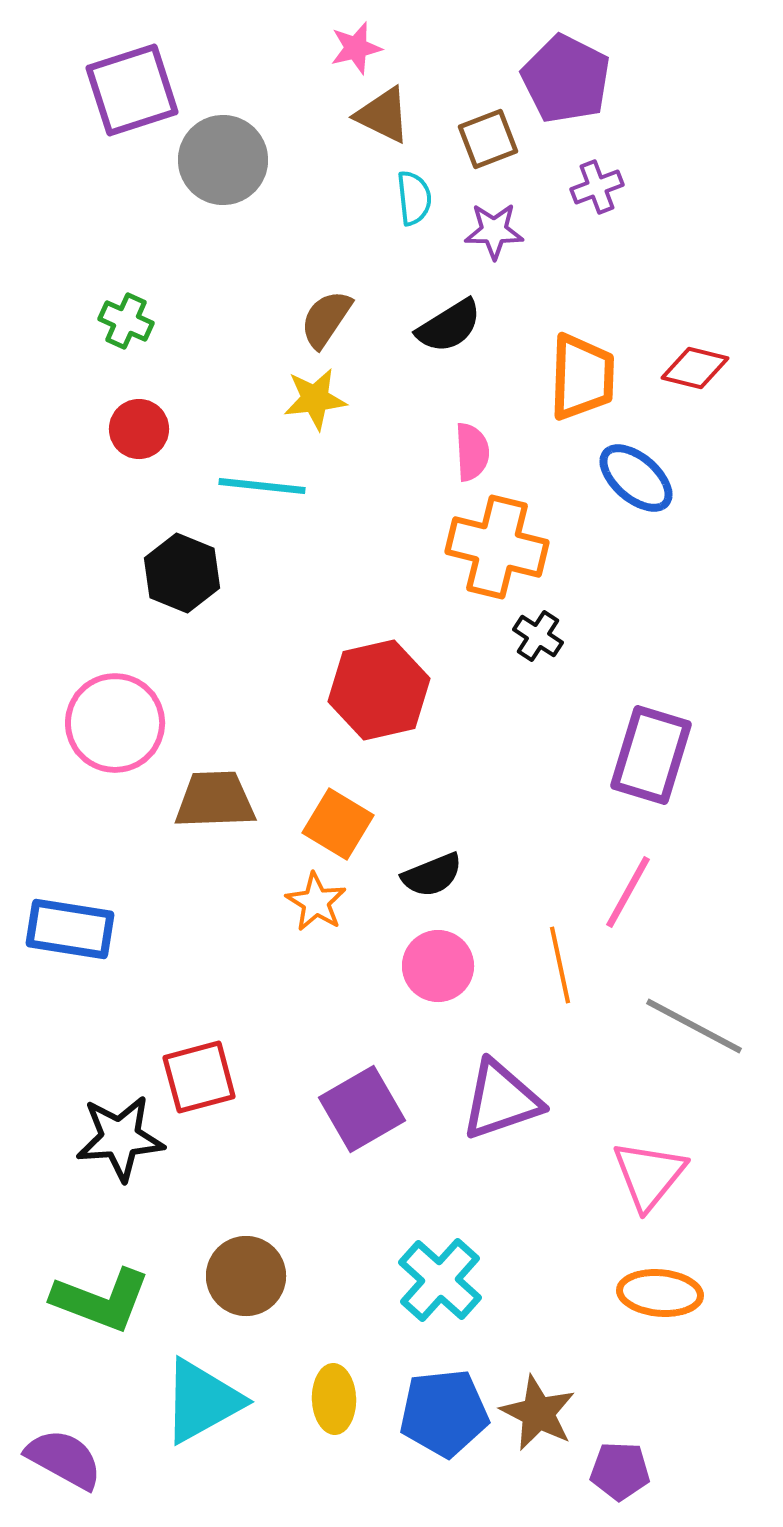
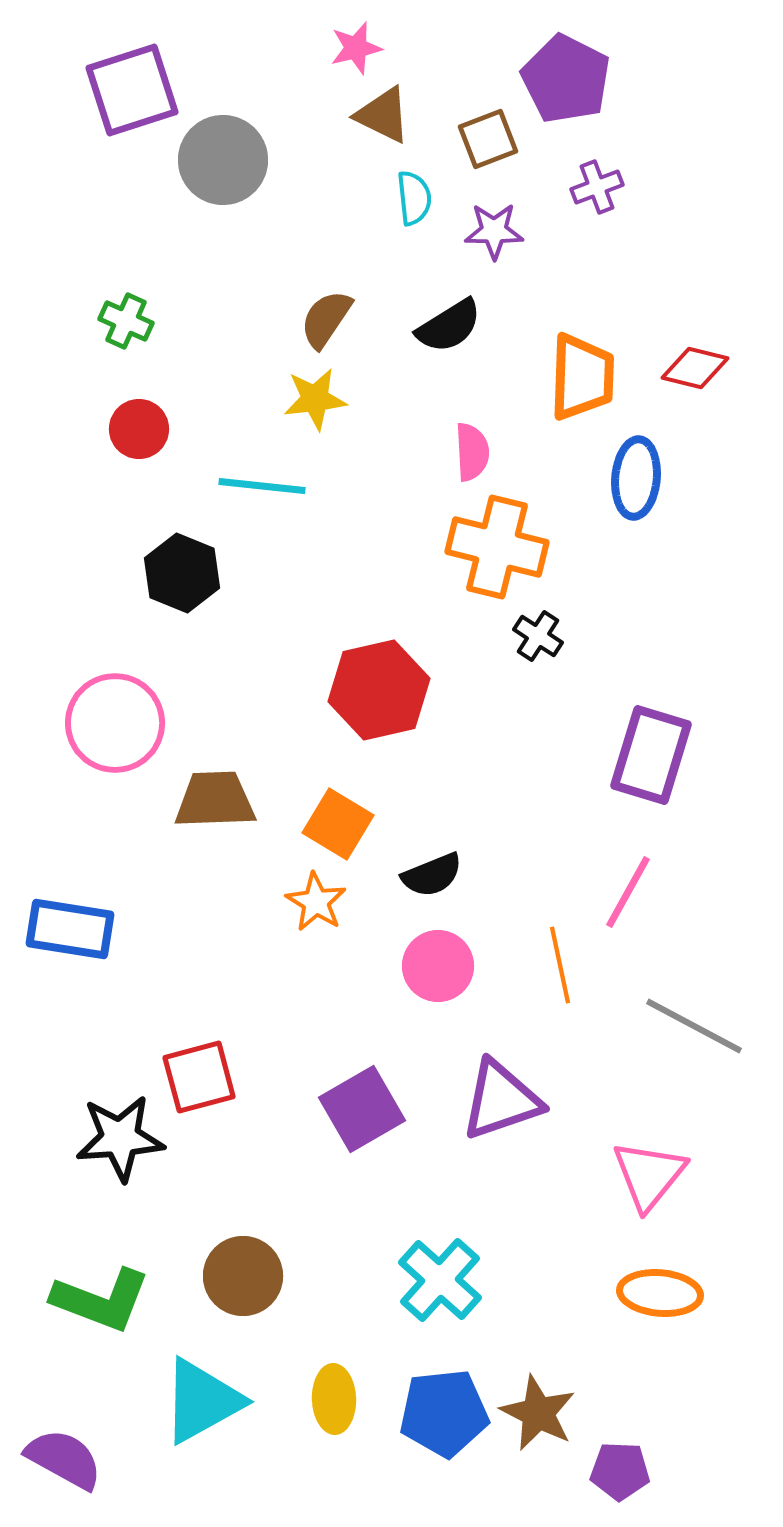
blue ellipse at (636, 478): rotated 54 degrees clockwise
brown circle at (246, 1276): moved 3 px left
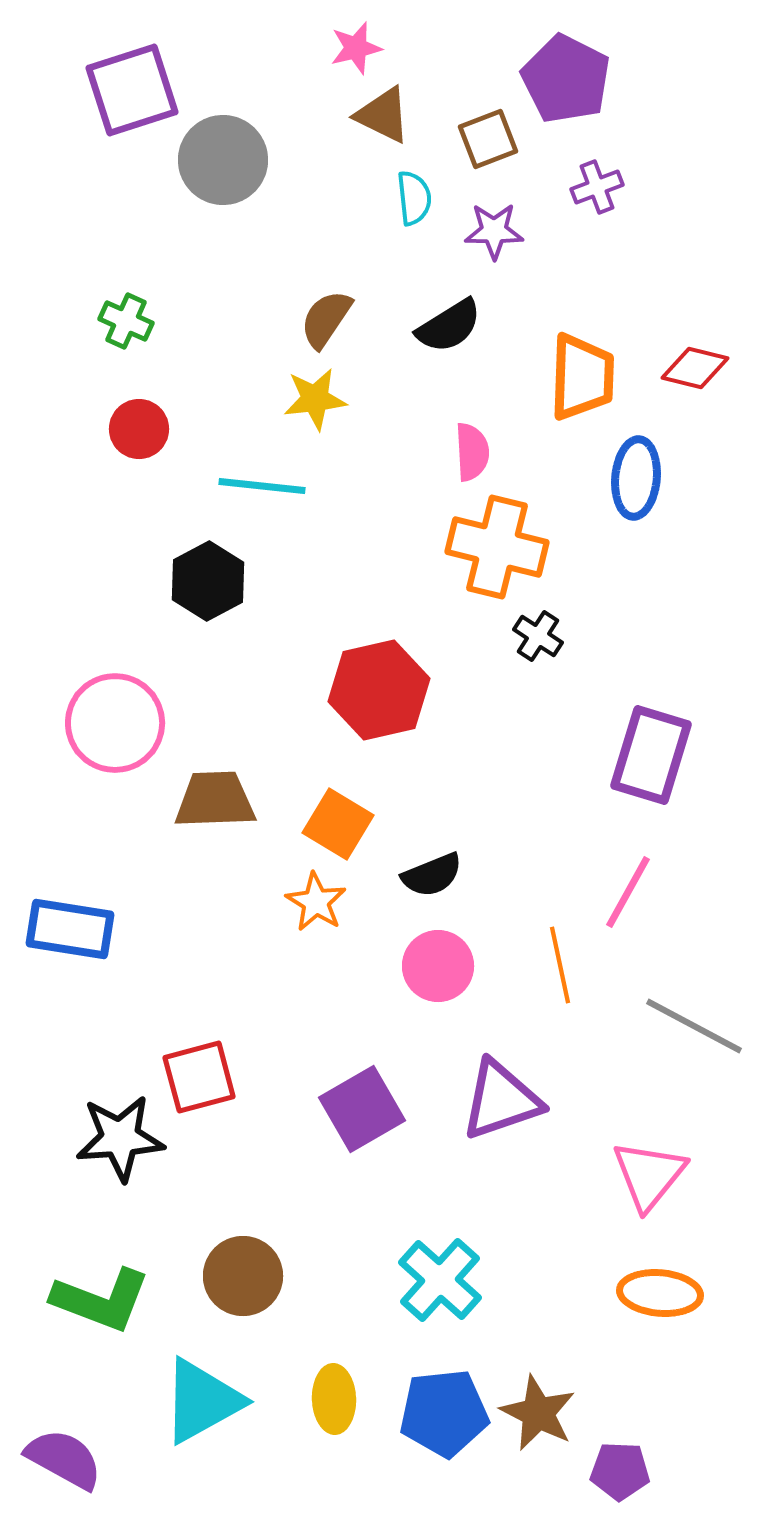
black hexagon at (182, 573): moved 26 px right, 8 px down; rotated 10 degrees clockwise
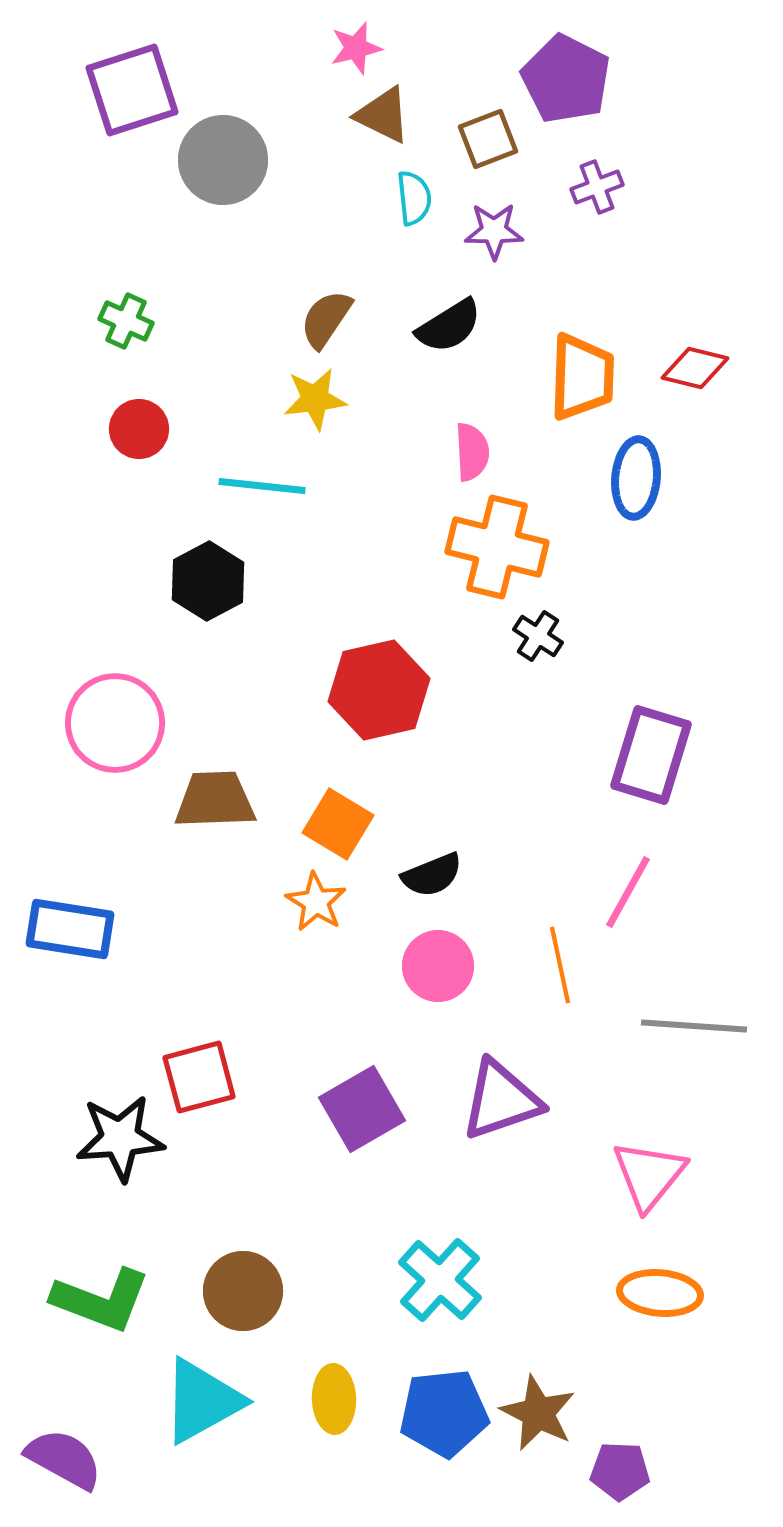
gray line at (694, 1026): rotated 24 degrees counterclockwise
brown circle at (243, 1276): moved 15 px down
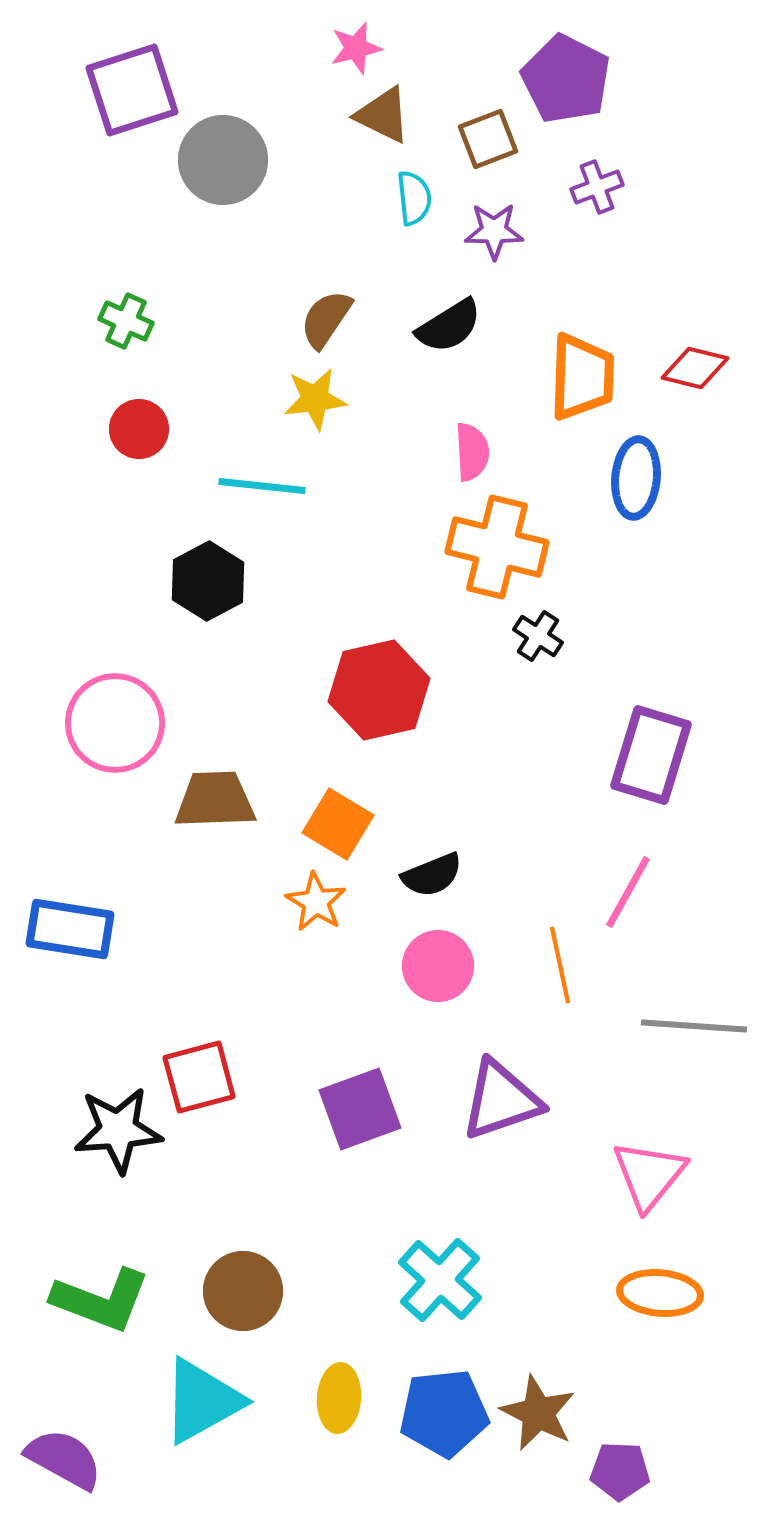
purple square at (362, 1109): moved 2 px left; rotated 10 degrees clockwise
black star at (120, 1138): moved 2 px left, 8 px up
yellow ellipse at (334, 1399): moved 5 px right, 1 px up; rotated 6 degrees clockwise
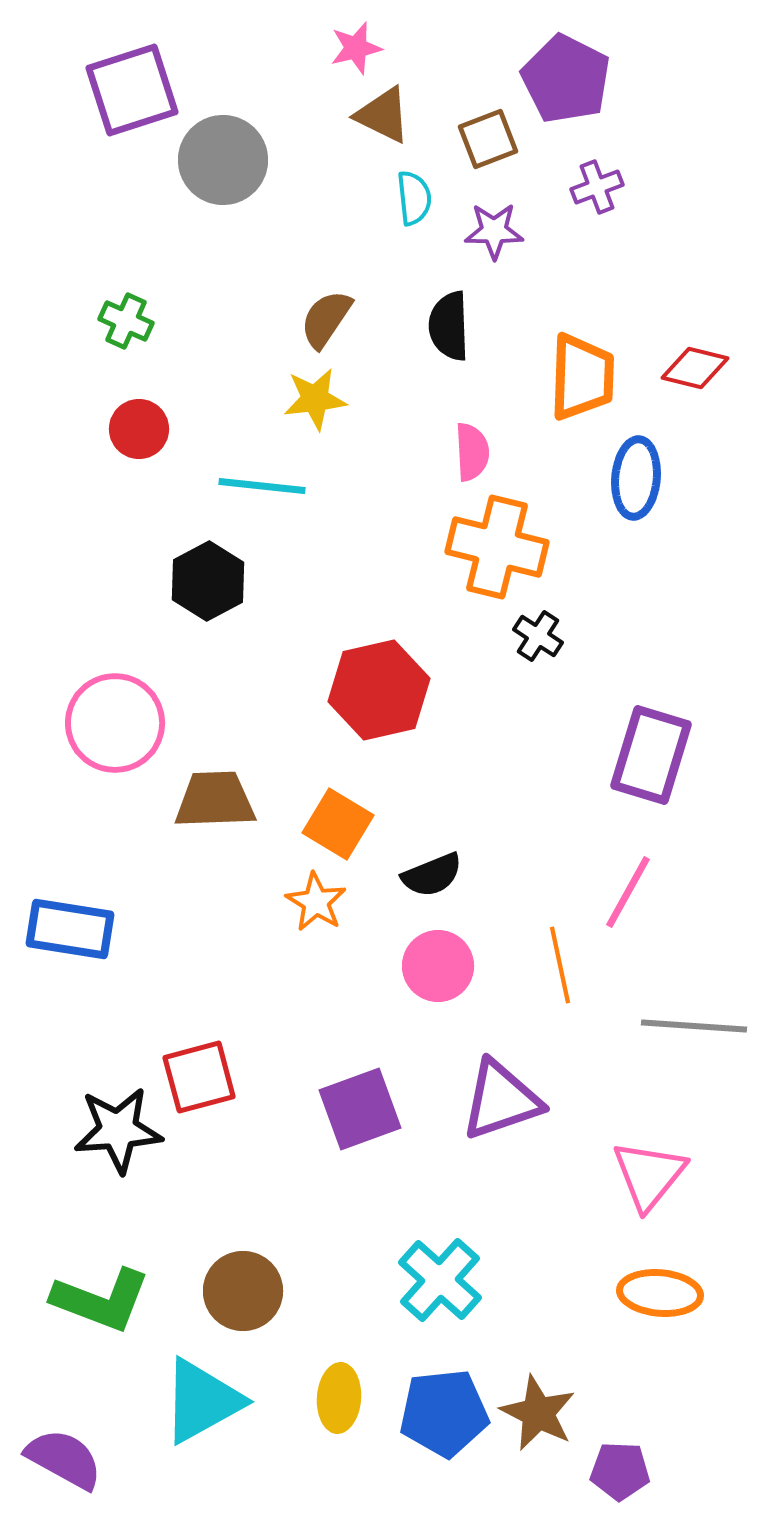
black semicircle at (449, 326): rotated 120 degrees clockwise
